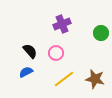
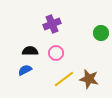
purple cross: moved 10 px left
black semicircle: rotated 49 degrees counterclockwise
blue semicircle: moved 1 px left, 2 px up
brown star: moved 6 px left
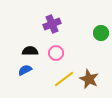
brown star: rotated 12 degrees clockwise
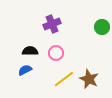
green circle: moved 1 px right, 6 px up
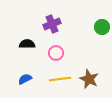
black semicircle: moved 3 px left, 7 px up
blue semicircle: moved 9 px down
yellow line: moved 4 px left; rotated 30 degrees clockwise
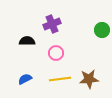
green circle: moved 3 px down
black semicircle: moved 3 px up
brown star: rotated 30 degrees counterclockwise
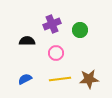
green circle: moved 22 px left
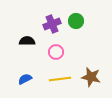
green circle: moved 4 px left, 9 px up
pink circle: moved 1 px up
brown star: moved 2 px right, 2 px up; rotated 18 degrees clockwise
